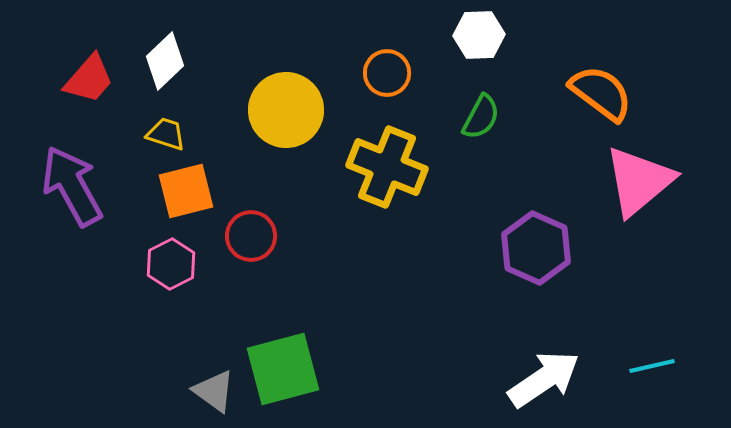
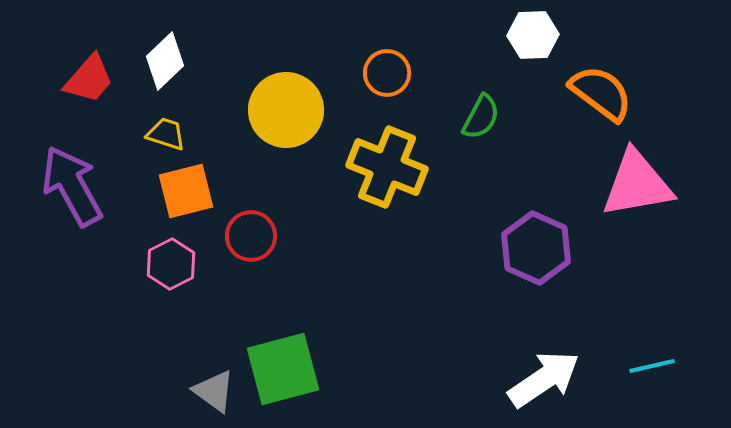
white hexagon: moved 54 px right
pink triangle: moved 2 px left, 3 px down; rotated 30 degrees clockwise
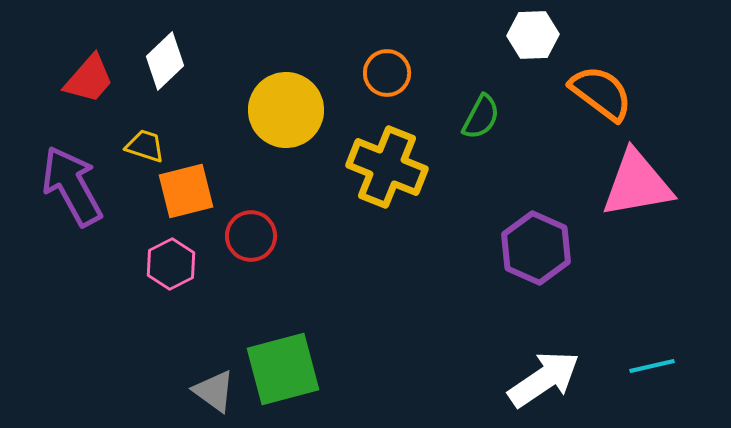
yellow trapezoid: moved 21 px left, 12 px down
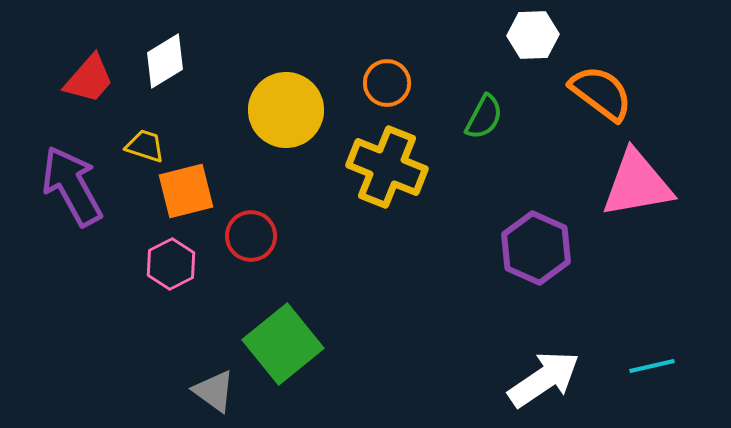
white diamond: rotated 12 degrees clockwise
orange circle: moved 10 px down
green semicircle: moved 3 px right
green square: moved 25 px up; rotated 24 degrees counterclockwise
